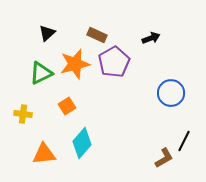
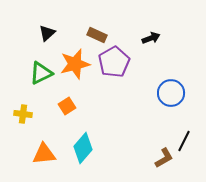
cyan diamond: moved 1 px right, 5 px down
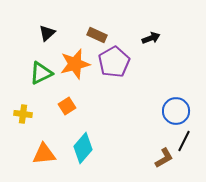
blue circle: moved 5 px right, 18 px down
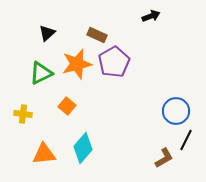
black arrow: moved 22 px up
orange star: moved 2 px right
orange square: rotated 18 degrees counterclockwise
black line: moved 2 px right, 1 px up
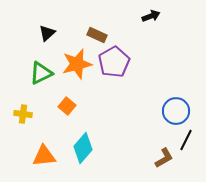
orange triangle: moved 2 px down
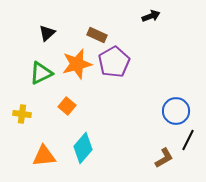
yellow cross: moved 1 px left
black line: moved 2 px right
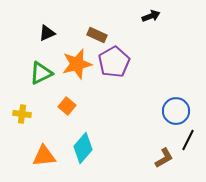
black triangle: rotated 18 degrees clockwise
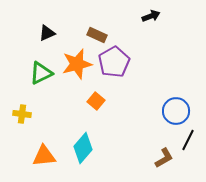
orange square: moved 29 px right, 5 px up
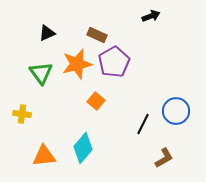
green triangle: rotated 40 degrees counterclockwise
black line: moved 45 px left, 16 px up
